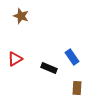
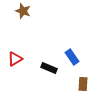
brown star: moved 2 px right, 5 px up
brown rectangle: moved 6 px right, 4 px up
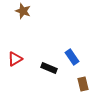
brown rectangle: rotated 16 degrees counterclockwise
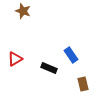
blue rectangle: moved 1 px left, 2 px up
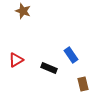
red triangle: moved 1 px right, 1 px down
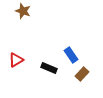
brown rectangle: moved 1 px left, 10 px up; rotated 56 degrees clockwise
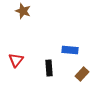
blue rectangle: moved 1 px left, 5 px up; rotated 49 degrees counterclockwise
red triangle: rotated 21 degrees counterclockwise
black rectangle: rotated 63 degrees clockwise
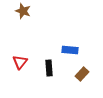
red triangle: moved 4 px right, 2 px down
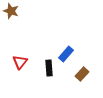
brown star: moved 12 px left
blue rectangle: moved 4 px left, 4 px down; rotated 56 degrees counterclockwise
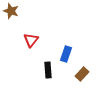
blue rectangle: rotated 21 degrees counterclockwise
red triangle: moved 11 px right, 22 px up
black rectangle: moved 1 px left, 2 px down
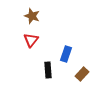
brown star: moved 21 px right, 5 px down
